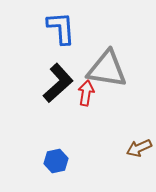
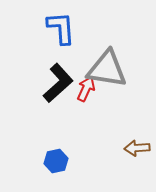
red arrow: moved 4 px up; rotated 15 degrees clockwise
brown arrow: moved 2 px left; rotated 20 degrees clockwise
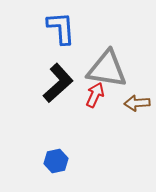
red arrow: moved 9 px right, 6 px down
brown arrow: moved 45 px up
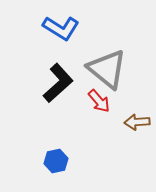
blue L-shape: rotated 126 degrees clockwise
gray triangle: rotated 30 degrees clockwise
red arrow: moved 4 px right, 6 px down; rotated 115 degrees clockwise
brown arrow: moved 19 px down
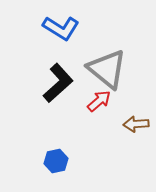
red arrow: rotated 90 degrees counterclockwise
brown arrow: moved 1 px left, 2 px down
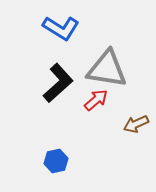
gray triangle: rotated 30 degrees counterclockwise
red arrow: moved 3 px left, 1 px up
brown arrow: rotated 20 degrees counterclockwise
